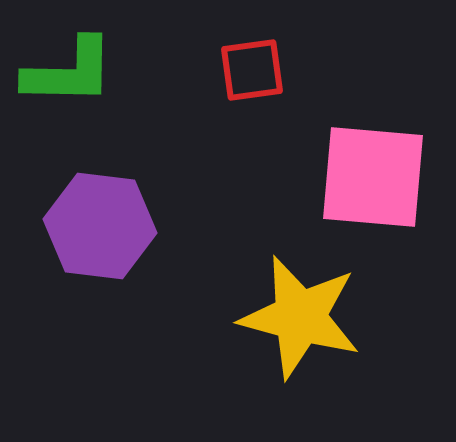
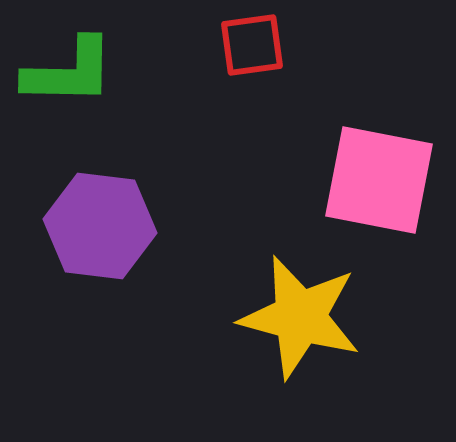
red square: moved 25 px up
pink square: moved 6 px right, 3 px down; rotated 6 degrees clockwise
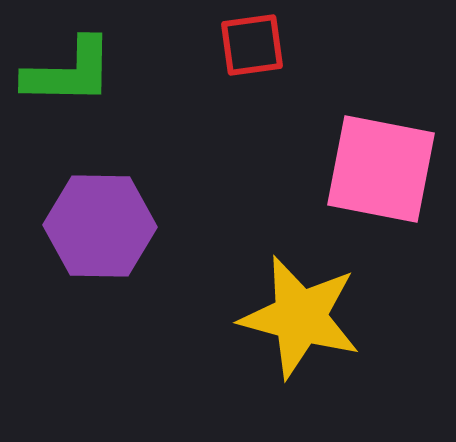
pink square: moved 2 px right, 11 px up
purple hexagon: rotated 6 degrees counterclockwise
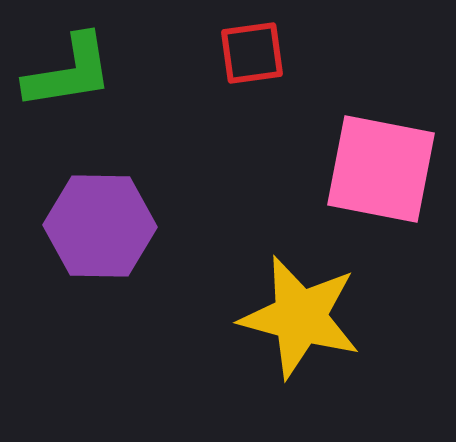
red square: moved 8 px down
green L-shape: rotated 10 degrees counterclockwise
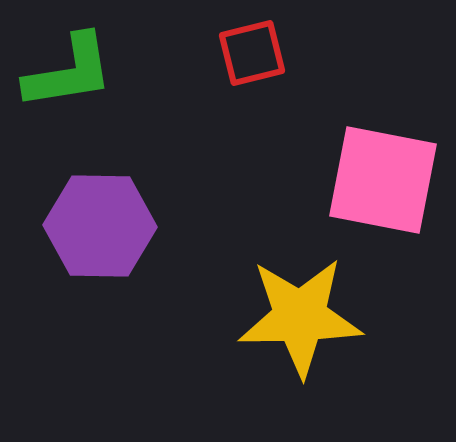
red square: rotated 6 degrees counterclockwise
pink square: moved 2 px right, 11 px down
yellow star: rotated 16 degrees counterclockwise
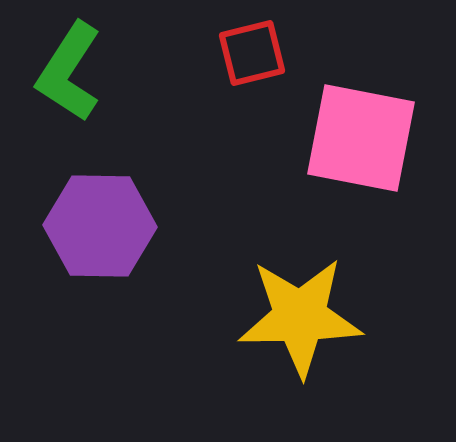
green L-shape: rotated 132 degrees clockwise
pink square: moved 22 px left, 42 px up
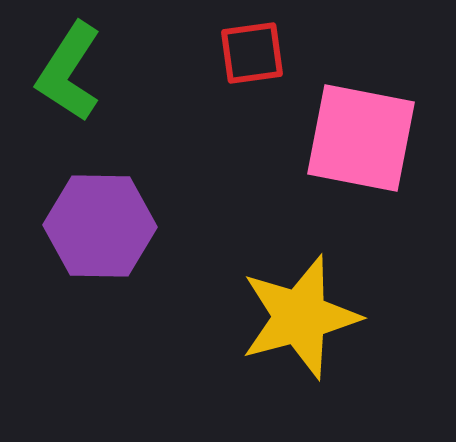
red square: rotated 6 degrees clockwise
yellow star: rotated 14 degrees counterclockwise
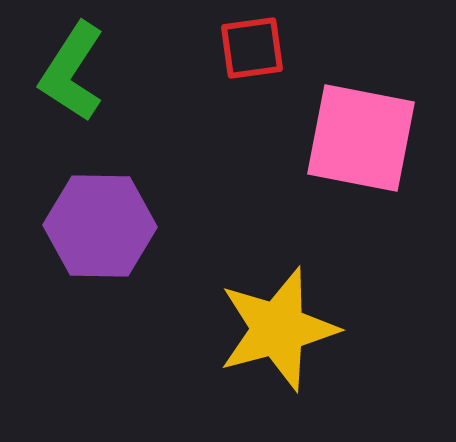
red square: moved 5 px up
green L-shape: moved 3 px right
yellow star: moved 22 px left, 12 px down
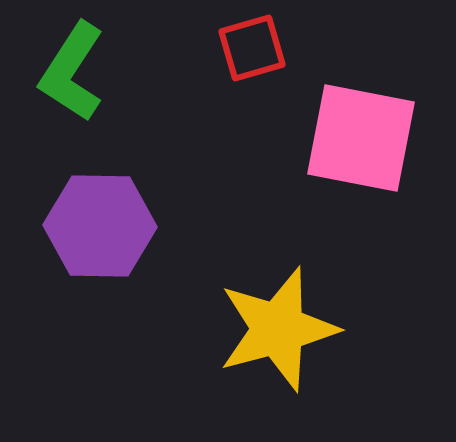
red square: rotated 8 degrees counterclockwise
